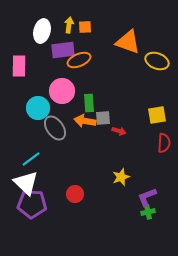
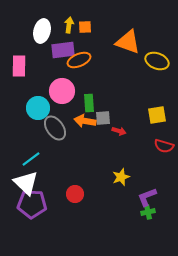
red semicircle: moved 3 px down; rotated 102 degrees clockwise
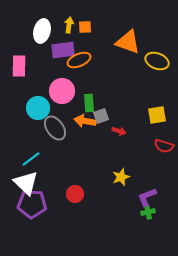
gray square: moved 2 px left, 2 px up; rotated 14 degrees counterclockwise
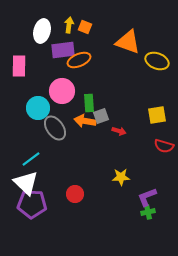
orange square: rotated 24 degrees clockwise
yellow star: rotated 18 degrees clockwise
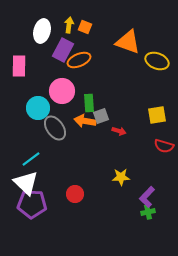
purple rectangle: rotated 55 degrees counterclockwise
purple L-shape: rotated 25 degrees counterclockwise
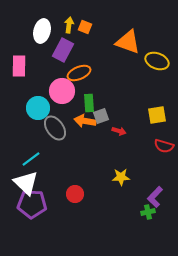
orange ellipse: moved 13 px down
purple L-shape: moved 8 px right
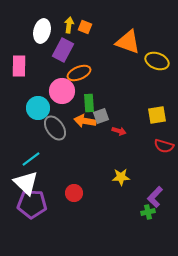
red circle: moved 1 px left, 1 px up
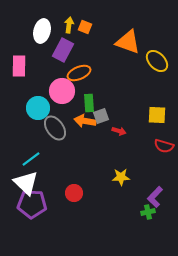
yellow ellipse: rotated 25 degrees clockwise
yellow square: rotated 12 degrees clockwise
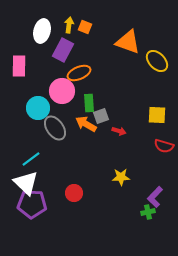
orange arrow: moved 1 px right, 3 px down; rotated 20 degrees clockwise
